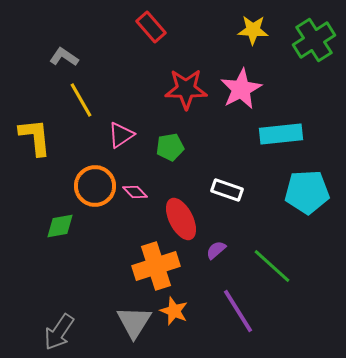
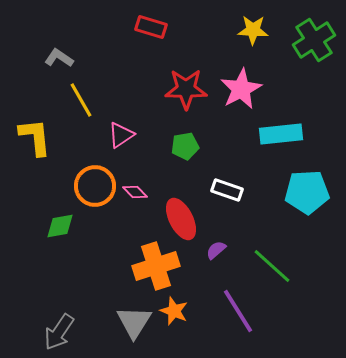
red rectangle: rotated 32 degrees counterclockwise
gray L-shape: moved 5 px left, 1 px down
green pentagon: moved 15 px right, 1 px up
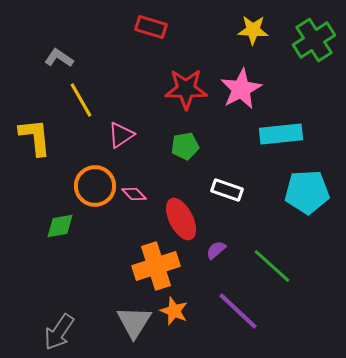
pink diamond: moved 1 px left, 2 px down
purple line: rotated 15 degrees counterclockwise
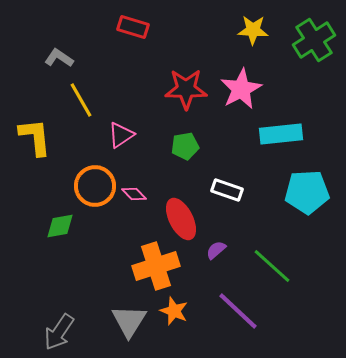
red rectangle: moved 18 px left
gray triangle: moved 5 px left, 1 px up
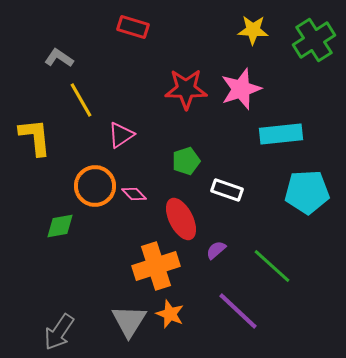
pink star: rotated 9 degrees clockwise
green pentagon: moved 1 px right, 15 px down; rotated 8 degrees counterclockwise
orange star: moved 4 px left, 3 px down
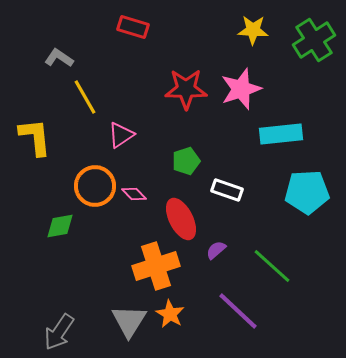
yellow line: moved 4 px right, 3 px up
orange star: rotated 8 degrees clockwise
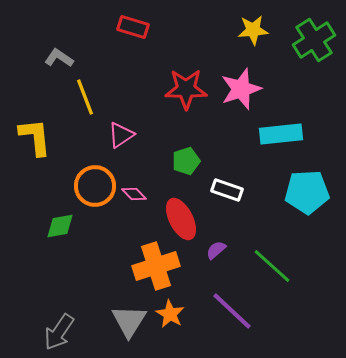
yellow star: rotated 8 degrees counterclockwise
yellow line: rotated 9 degrees clockwise
purple line: moved 6 px left
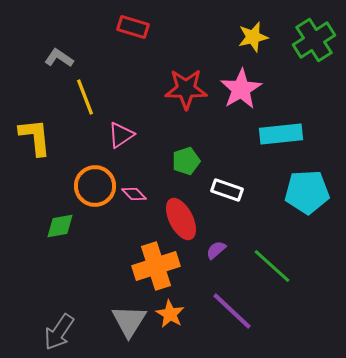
yellow star: moved 7 px down; rotated 8 degrees counterclockwise
pink star: rotated 12 degrees counterclockwise
